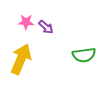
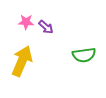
yellow arrow: moved 1 px right, 2 px down
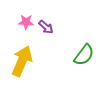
green semicircle: rotated 45 degrees counterclockwise
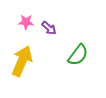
purple arrow: moved 3 px right, 1 px down
green semicircle: moved 6 px left
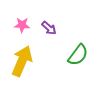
pink star: moved 4 px left, 3 px down
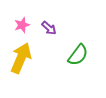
pink star: rotated 21 degrees counterclockwise
yellow arrow: moved 1 px left, 3 px up
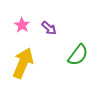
pink star: rotated 21 degrees counterclockwise
yellow arrow: moved 2 px right, 5 px down
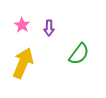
purple arrow: rotated 49 degrees clockwise
green semicircle: moved 1 px right, 1 px up
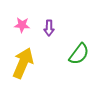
pink star: rotated 28 degrees counterclockwise
